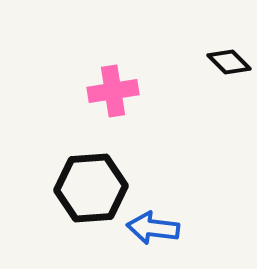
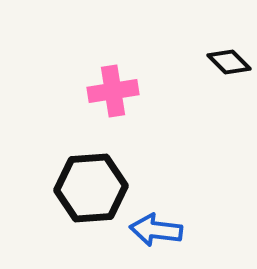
blue arrow: moved 3 px right, 2 px down
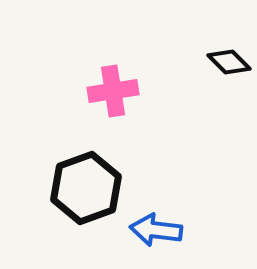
black hexagon: moved 5 px left; rotated 16 degrees counterclockwise
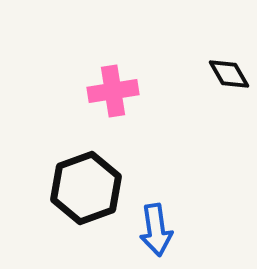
black diamond: moved 12 px down; rotated 15 degrees clockwise
blue arrow: rotated 105 degrees counterclockwise
